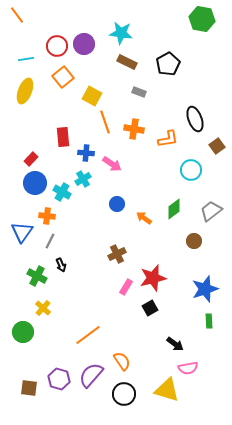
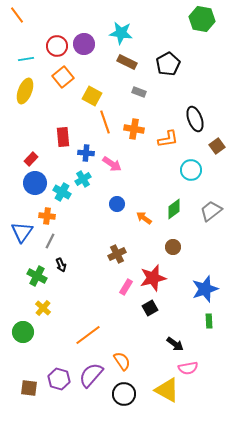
brown circle at (194, 241): moved 21 px left, 6 px down
yellow triangle at (167, 390): rotated 12 degrees clockwise
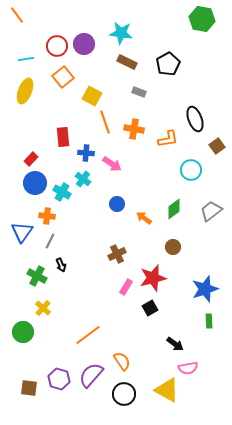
cyan cross at (83, 179): rotated 21 degrees counterclockwise
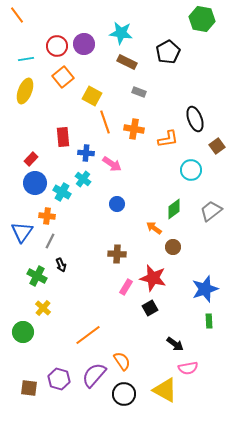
black pentagon at (168, 64): moved 12 px up
orange arrow at (144, 218): moved 10 px right, 10 px down
brown cross at (117, 254): rotated 30 degrees clockwise
red star at (153, 278): rotated 28 degrees clockwise
purple semicircle at (91, 375): moved 3 px right
yellow triangle at (167, 390): moved 2 px left
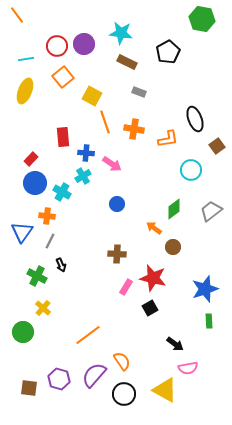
cyan cross at (83, 179): moved 3 px up; rotated 21 degrees clockwise
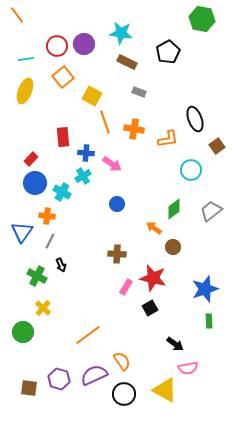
purple semicircle at (94, 375): rotated 24 degrees clockwise
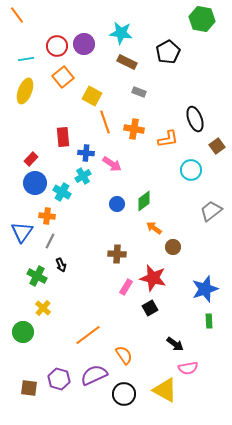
green diamond at (174, 209): moved 30 px left, 8 px up
orange semicircle at (122, 361): moved 2 px right, 6 px up
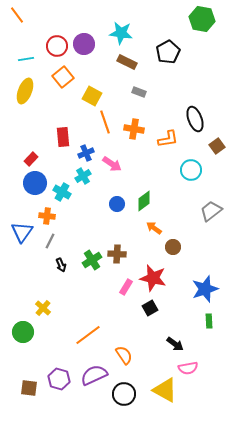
blue cross at (86, 153): rotated 28 degrees counterclockwise
green cross at (37, 276): moved 55 px right, 16 px up; rotated 30 degrees clockwise
